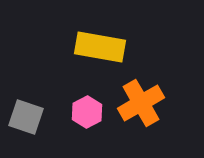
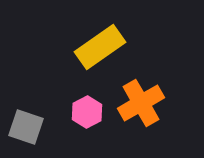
yellow rectangle: rotated 45 degrees counterclockwise
gray square: moved 10 px down
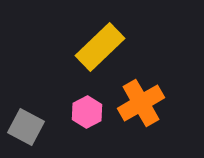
yellow rectangle: rotated 9 degrees counterclockwise
gray square: rotated 9 degrees clockwise
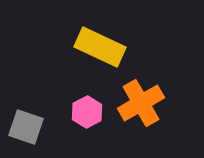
yellow rectangle: rotated 69 degrees clockwise
gray square: rotated 9 degrees counterclockwise
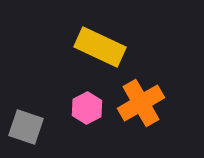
pink hexagon: moved 4 px up
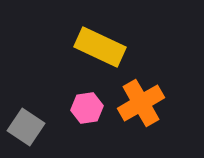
pink hexagon: rotated 20 degrees clockwise
gray square: rotated 15 degrees clockwise
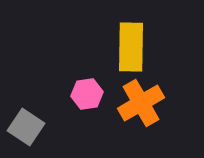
yellow rectangle: moved 31 px right; rotated 66 degrees clockwise
pink hexagon: moved 14 px up
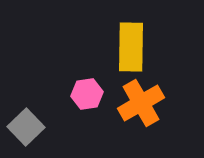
gray square: rotated 12 degrees clockwise
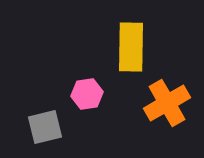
orange cross: moved 26 px right
gray square: moved 19 px right; rotated 30 degrees clockwise
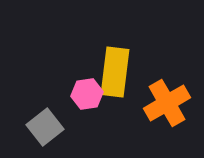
yellow rectangle: moved 16 px left, 25 px down; rotated 6 degrees clockwise
gray square: rotated 24 degrees counterclockwise
